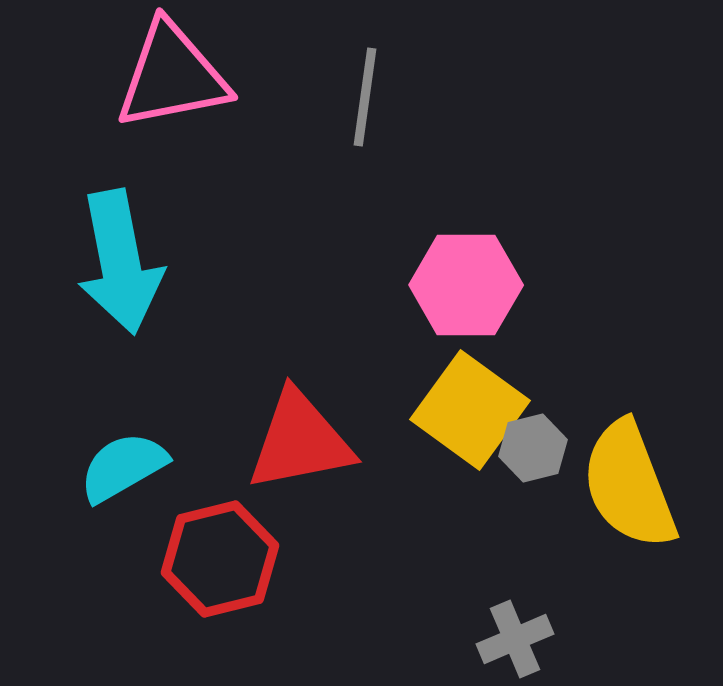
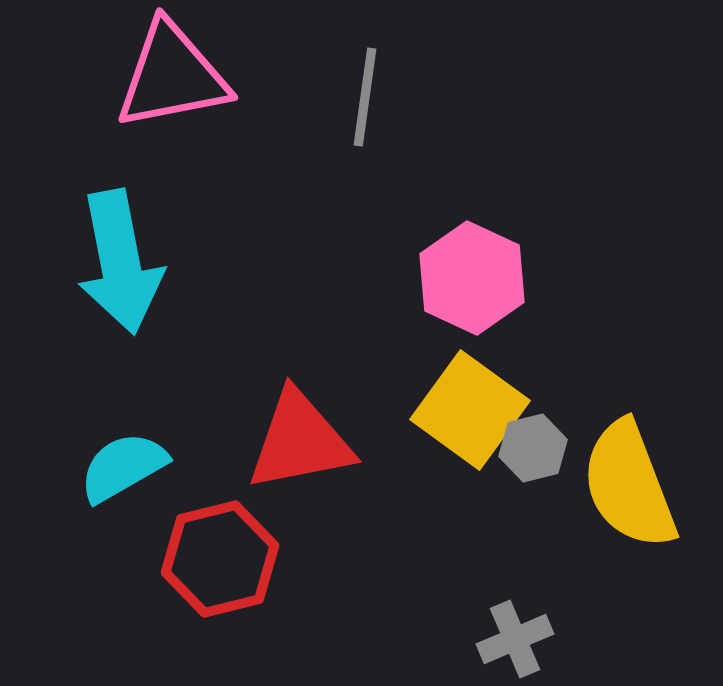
pink hexagon: moved 6 px right, 7 px up; rotated 25 degrees clockwise
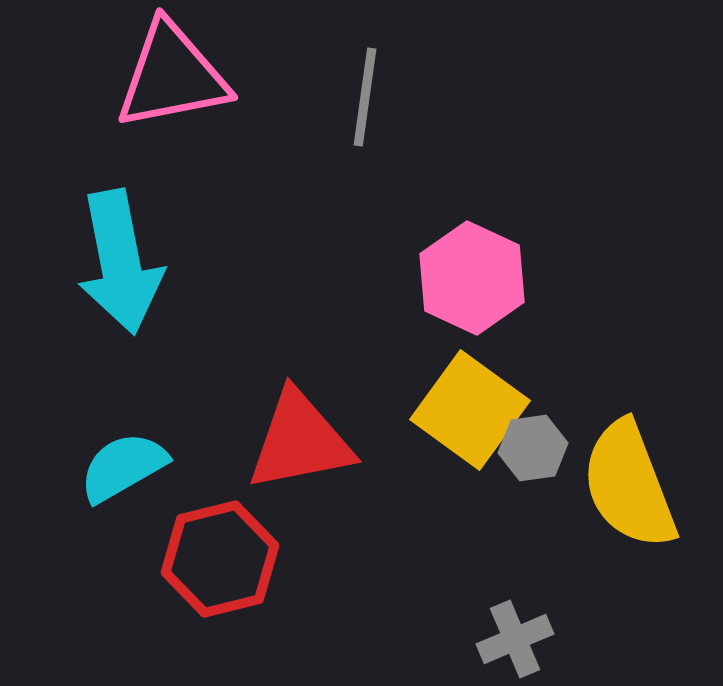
gray hexagon: rotated 6 degrees clockwise
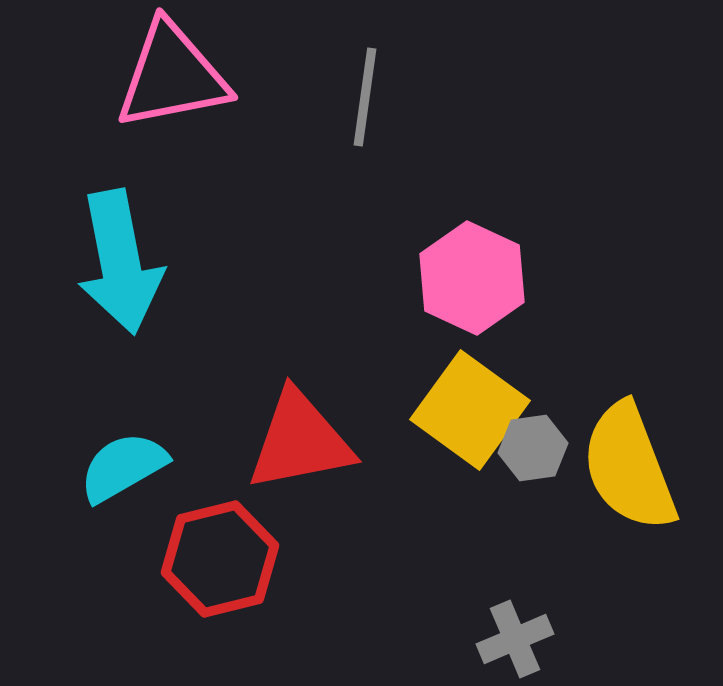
yellow semicircle: moved 18 px up
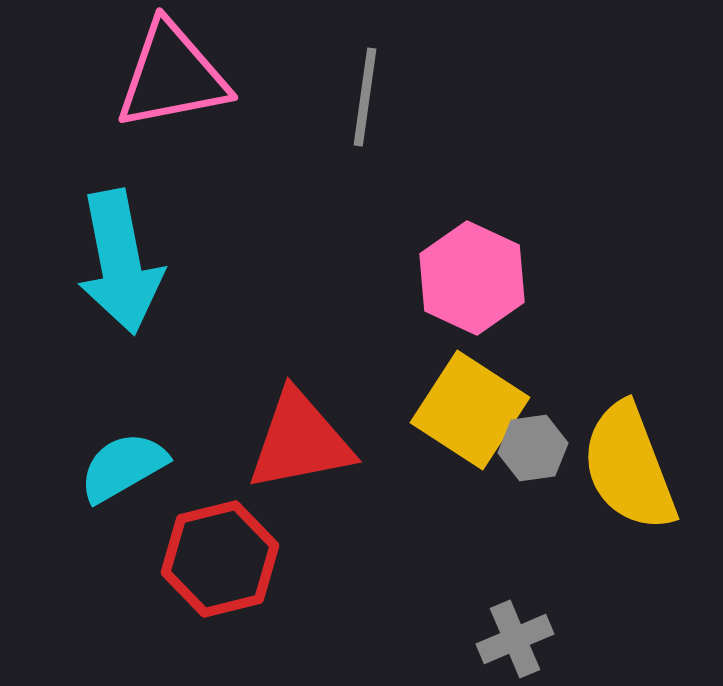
yellow square: rotated 3 degrees counterclockwise
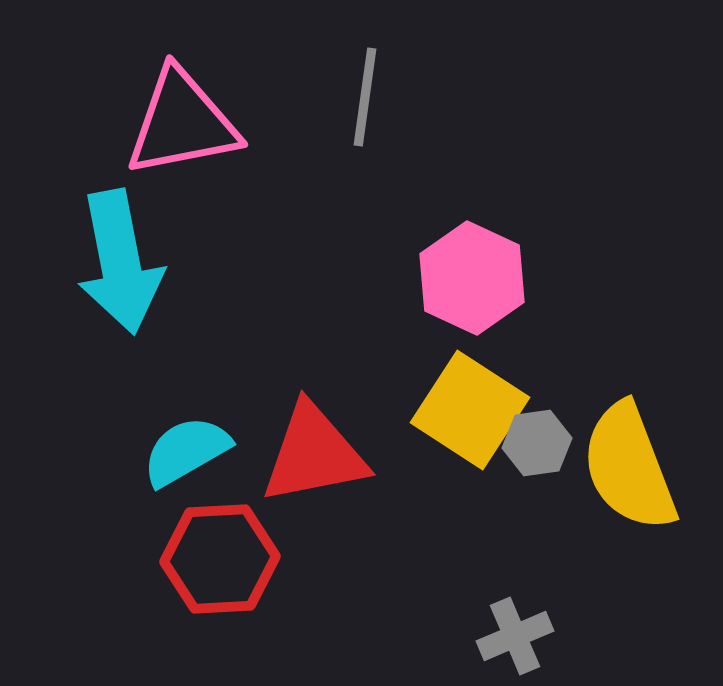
pink triangle: moved 10 px right, 47 px down
red triangle: moved 14 px right, 13 px down
gray hexagon: moved 4 px right, 5 px up
cyan semicircle: moved 63 px right, 16 px up
red hexagon: rotated 11 degrees clockwise
gray cross: moved 3 px up
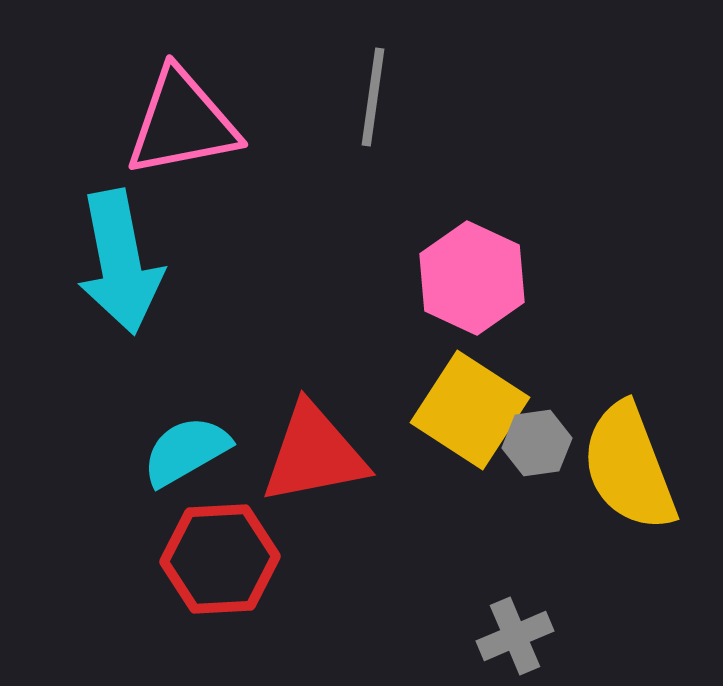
gray line: moved 8 px right
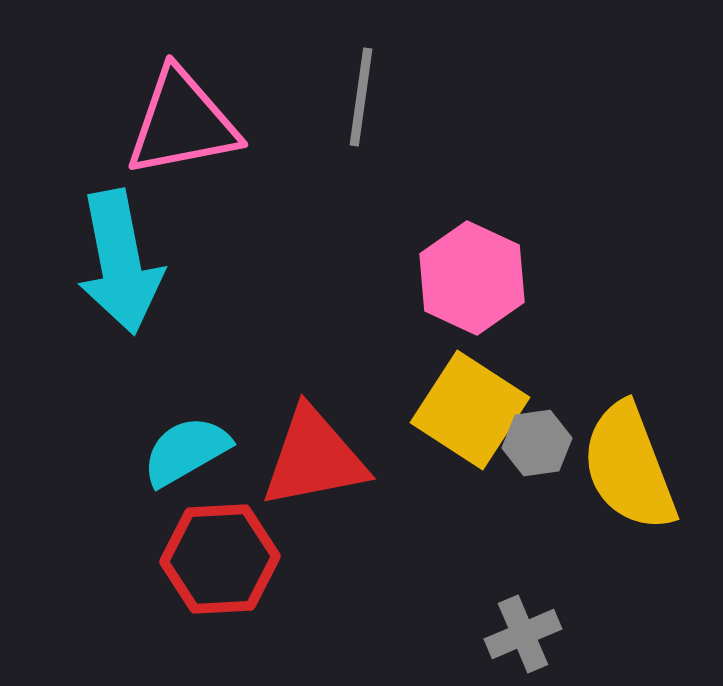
gray line: moved 12 px left
red triangle: moved 4 px down
gray cross: moved 8 px right, 2 px up
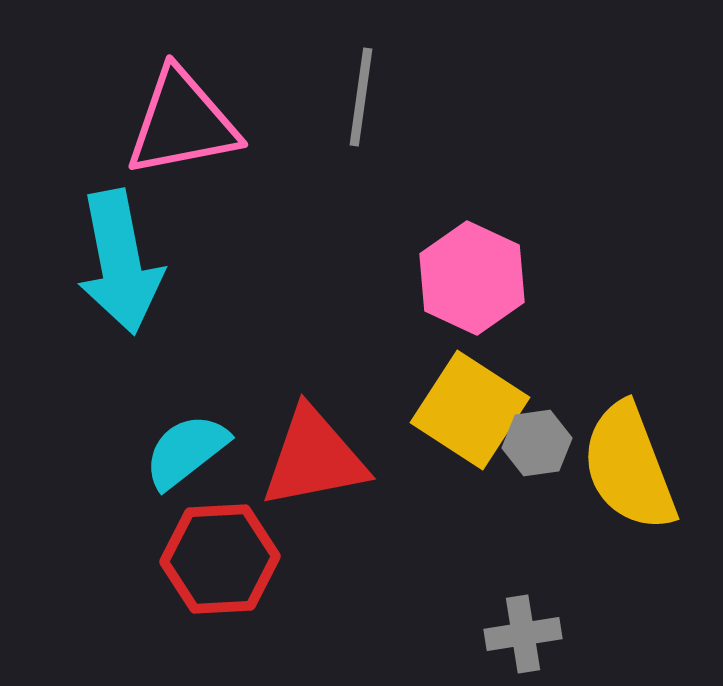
cyan semicircle: rotated 8 degrees counterclockwise
gray cross: rotated 14 degrees clockwise
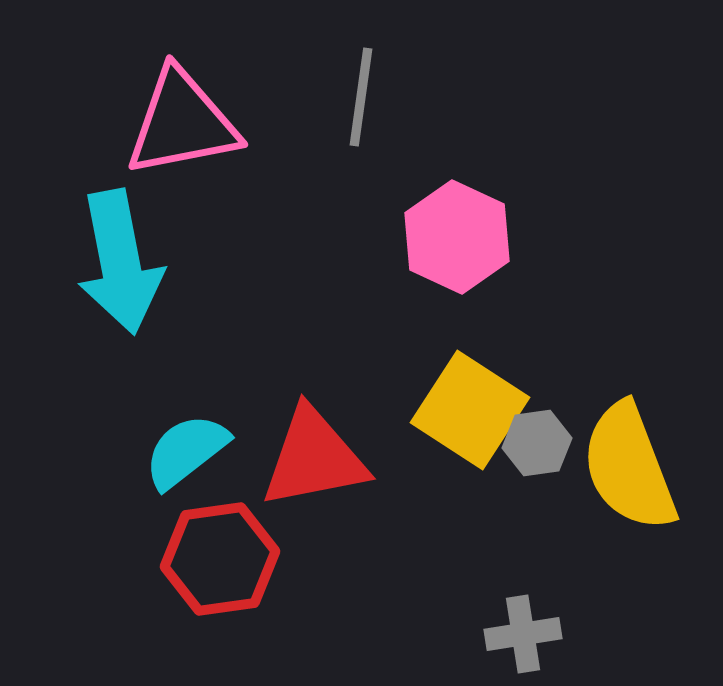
pink hexagon: moved 15 px left, 41 px up
red hexagon: rotated 5 degrees counterclockwise
